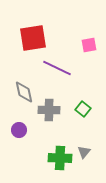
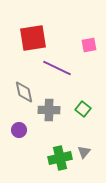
green cross: rotated 15 degrees counterclockwise
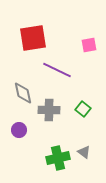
purple line: moved 2 px down
gray diamond: moved 1 px left, 1 px down
gray triangle: rotated 32 degrees counterclockwise
green cross: moved 2 px left
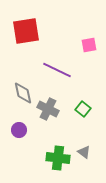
red square: moved 7 px left, 7 px up
gray cross: moved 1 px left, 1 px up; rotated 25 degrees clockwise
green cross: rotated 20 degrees clockwise
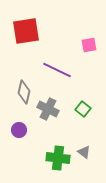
gray diamond: moved 1 px right, 1 px up; rotated 25 degrees clockwise
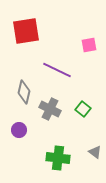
gray cross: moved 2 px right
gray triangle: moved 11 px right
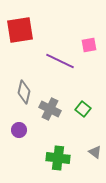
red square: moved 6 px left, 1 px up
purple line: moved 3 px right, 9 px up
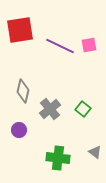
purple line: moved 15 px up
gray diamond: moved 1 px left, 1 px up
gray cross: rotated 25 degrees clockwise
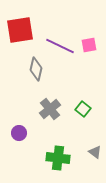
gray diamond: moved 13 px right, 22 px up
purple circle: moved 3 px down
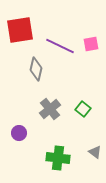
pink square: moved 2 px right, 1 px up
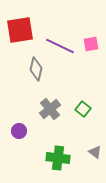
purple circle: moved 2 px up
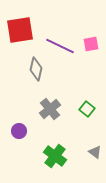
green square: moved 4 px right
green cross: moved 3 px left, 2 px up; rotated 30 degrees clockwise
